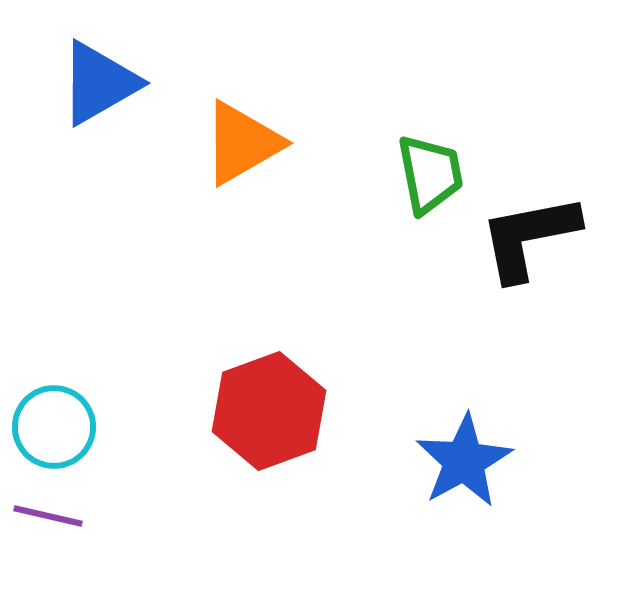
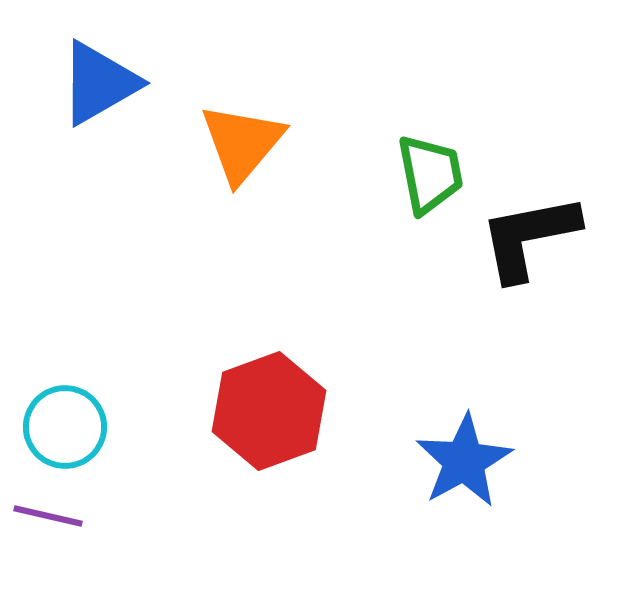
orange triangle: rotated 20 degrees counterclockwise
cyan circle: moved 11 px right
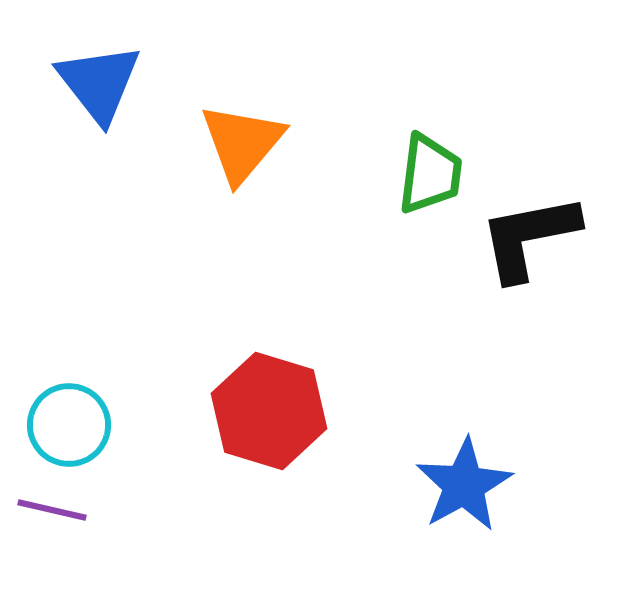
blue triangle: rotated 38 degrees counterclockwise
green trapezoid: rotated 18 degrees clockwise
red hexagon: rotated 23 degrees counterclockwise
cyan circle: moved 4 px right, 2 px up
blue star: moved 24 px down
purple line: moved 4 px right, 6 px up
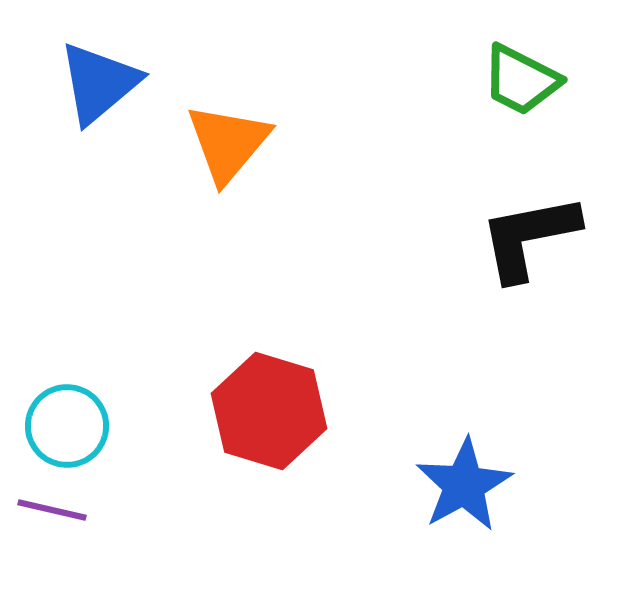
blue triangle: rotated 28 degrees clockwise
orange triangle: moved 14 px left
green trapezoid: moved 91 px right, 94 px up; rotated 110 degrees clockwise
cyan circle: moved 2 px left, 1 px down
